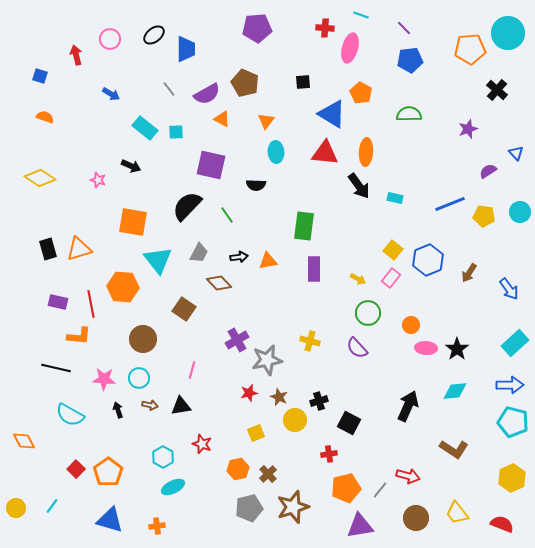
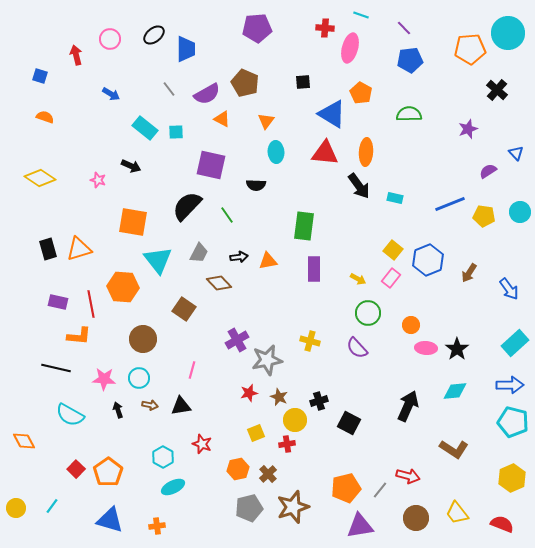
red cross at (329, 454): moved 42 px left, 10 px up
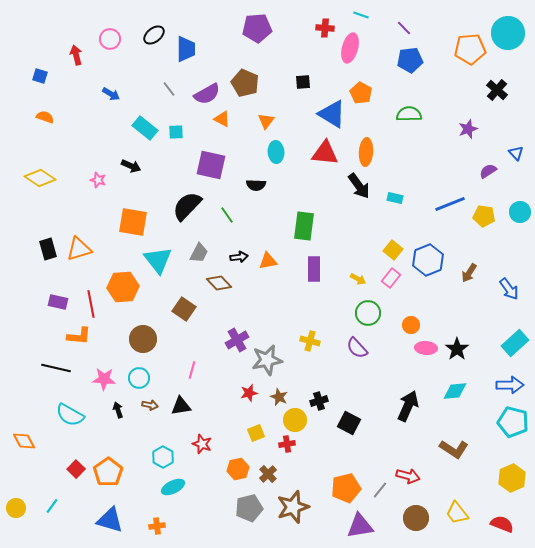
orange hexagon at (123, 287): rotated 8 degrees counterclockwise
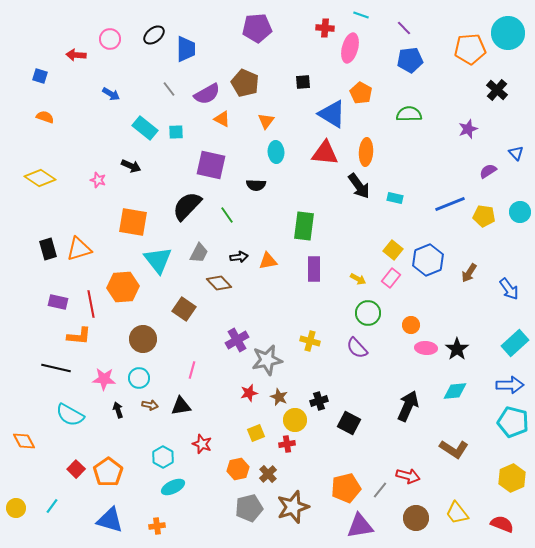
red arrow at (76, 55): rotated 72 degrees counterclockwise
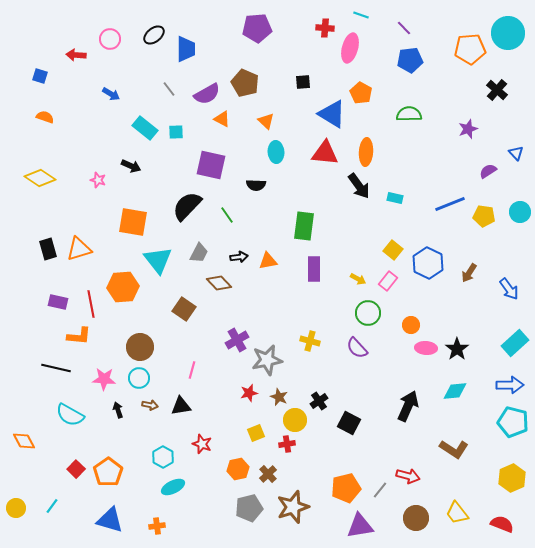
orange triangle at (266, 121): rotated 24 degrees counterclockwise
blue hexagon at (428, 260): moved 3 px down; rotated 12 degrees counterclockwise
pink rectangle at (391, 278): moved 3 px left, 3 px down
brown circle at (143, 339): moved 3 px left, 8 px down
black cross at (319, 401): rotated 18 degrees counterclockwise
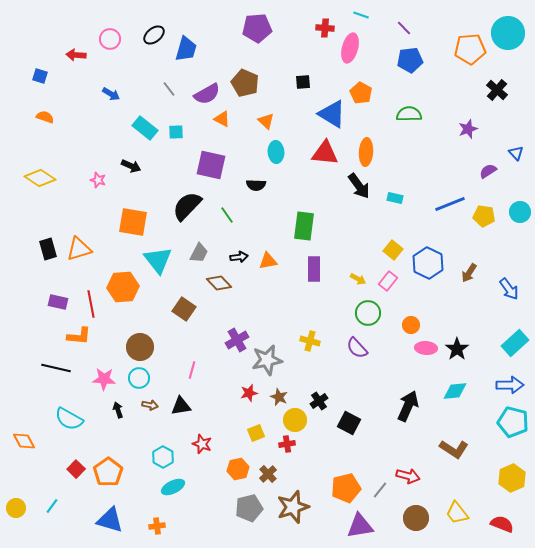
blue trapezoid at (186, 49): rotated 16 degrees clockwise
cyan semicircle at (70, 415): moved 1 px left, 4 px down
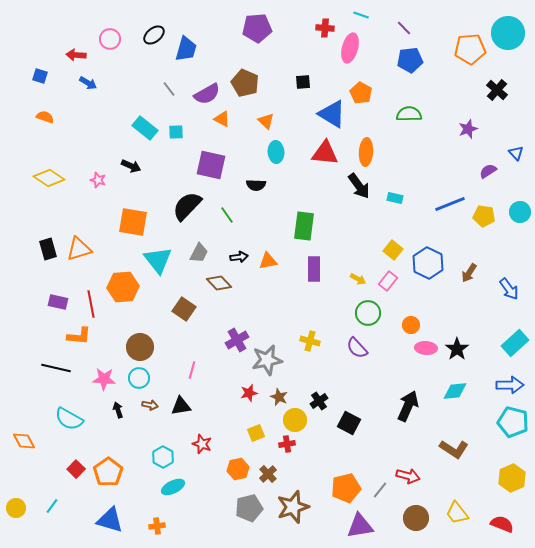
blue arrow at (111, 94): moved 23 px left, 11 px up
yellow diamond at (40, 178): moved 9 px right
